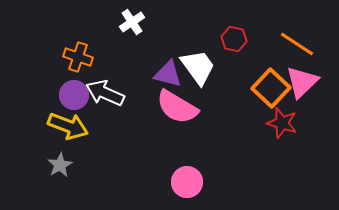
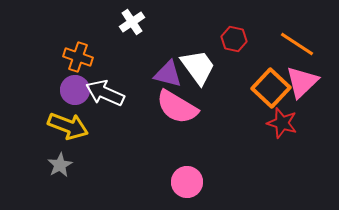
purple circle: moved 1 px right, 5 px up
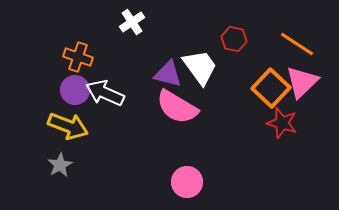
white trapezoid: moved 2 px right
